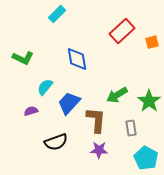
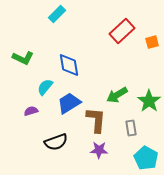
blue diamond: moved 8 px left, 6 px down
blue trapezoid: rotated 15 degrees clockwise
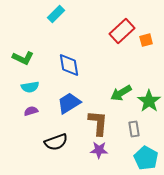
cyan rectangle: moved 1 px left
orange square: moved 6 px left, 2 px up
cyan semicircle: moved 15 px left; rotated 138 degrees counterclockwise
green arrow: moved 4 px right, 2 px up
brown L-shape: moved 2 px right, 3 px down
gray rectangle: moved 3 px right, 1 px down
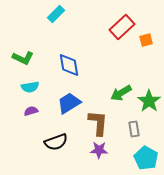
red rectangle: moved 4 px up
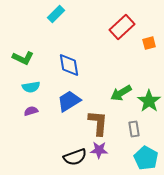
orange square: moved 3 px right, 3 px down
cyan semicircle: moved 1 px right
blue trapezoid: moved 2 px up
black semicircle: moved 19 px right, 15 px down
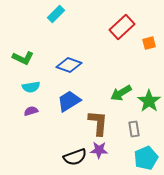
blue diamond: rotated 60 degrees counterclockwise
cyan pentagon: rotated 20 degrees clockwise
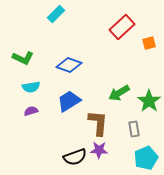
green arrow: moved 2 px left
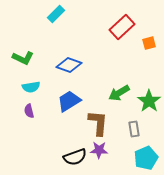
purple semicircle: moved 2 px left; rotated 88 degrees counterclockwise
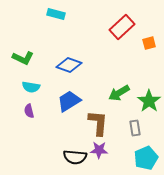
cyan rectangle: rotated 60 degrees clockwise
cyan semicircle: rotated 18 degrees clockwise
gray rectangle: moved 1 px right, 1 px up
black semicircle: rotated 25 degrees clockwise
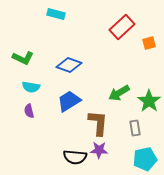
cyan pentagon: moved 1 px left, 1 px down; rotated 10 degrees clockwise
